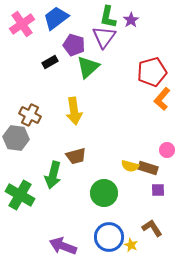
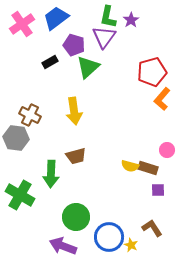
green arrow: moved 2 px left, 1 px up; rotated 12 degrees counterclockwise
green circle: moved 28 px left, 24 px down
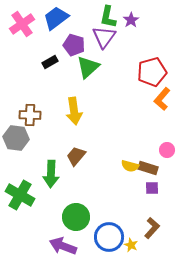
brown cross: rotated 25 degrees counterclockwise
brown trapezoid: rotated 145 degrees clockwise
purple square: moved 6 px left, 2 px up
brown L-shape: rotated 75 degrees clockwise
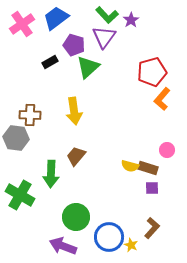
green L-shape: moved 1 px left, 2 px up; rotated 55 degrees counterclockwise
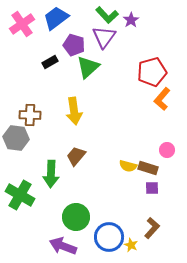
yellow semicircle: moved 2 px left
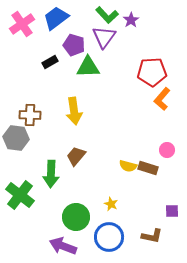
green triangle: rotated 40 degrees clockwise
red pentagon: rotated 12 degrees clockwise
purple square: moved 20 px right, 23 px down
green cross: rotated 8 degrees clockwise
brown L-shape: moved 8 px down; rotated 60 degrees clockwise
yellow star: moved 20 px left, 41 px up
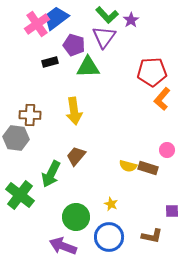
pink cross: moved 15 px right
black rectangle: rotated 14 degrees clockwise
green arrow: rotated 24 degrees clockwise
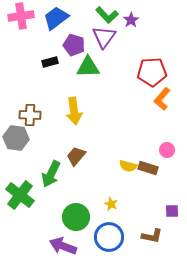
pink cross: moved 16 px left, 8 px up; rotated 25 degrees clockwise
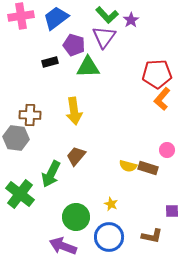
red pentagon: moved 5 px right, 2 px down
green cross: moved 1 px up
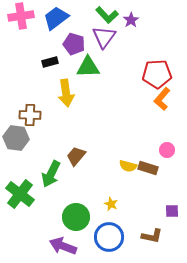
purple pentagon: moved 1 px up
yellow arrow: moved 8 px left, 18 px up
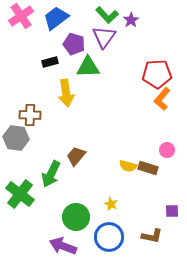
pink cross: rotated 25 degrees counterclockwise
